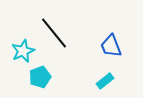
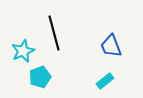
black line: rotated 24 degrees clockwise
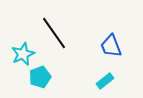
black line: rotated 20 degrees counterclockwise
cyan star: moved 3 px down
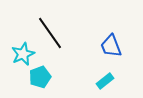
black line: moved 4 px left
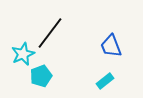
black line: rotated 72 degrees clockwise
cyan pentagon: moved 1 px right, 1 px up
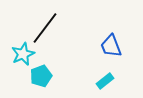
black line: moved 5 px left, 5 px up
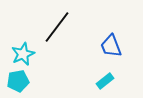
black line: moved 12 px right, 1 px up
cyan pentagon: moved 23 px left, 5 px down; rotated 10 degrees clockwise
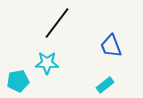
black line: moved 4 px up
cyan star: moved 24 px right, 9 px down; rotated 25 degrees clockwise
cyan rectangle: moved 4 px down
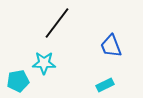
cyan star: moved 3 px left
cyan rectangle: rotated 12 degrees clockwise
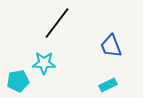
cyan rectangle: moved 3 px right
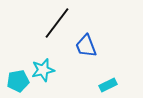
blue trapezoid: moved 25 px left
cyan star: moved 1 px left, 7 px down; rotated 15 degrees counterclockwise
